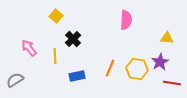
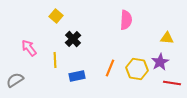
yellow line: moved 4 px down
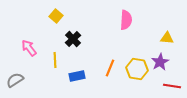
red line: moved 3 px down
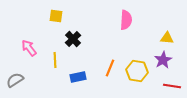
yellow square: rotated 32 degrees counterclockwise
purple star: moved 3 px right, 2 px up
yellow hexagon: moved 2 px down
blue rectangle: moved 1 px right, 1 px down
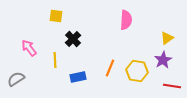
yellow triangle: rotated 40 degrees counterclockwise
gray semicircle: moved 1 px right, 1 px up
